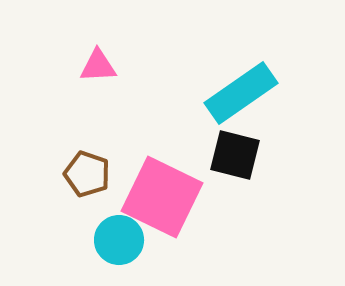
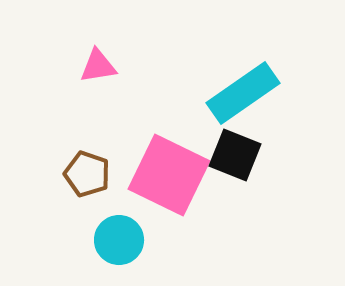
pink triangle: rotated 6 degrees counterclockwise
cyan rectangle: moved 2 px right
black square: rotated 8 degrees clockwise
pink square: moved 7 px right, 22 px up
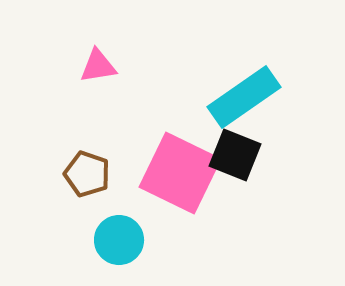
cyan rectangle: moved 1 px right, 4 px down
pink square: moved 11 px right, 2 px up
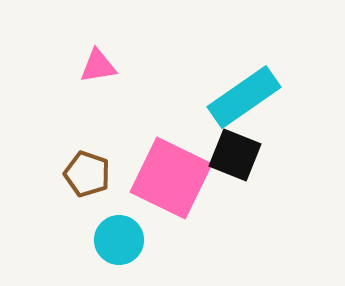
pink square: moved 9 px left, 5 px down
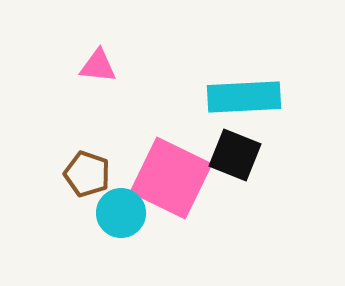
pink triangle: rotated 15 degrees clockwise
cyan rectangle: rotated 32 degrees clockwise
cyan circle: moved 2 px right, 27 px up
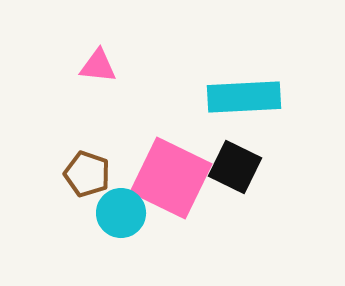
black square: moved 12 px down; rotated 4 degrees clockwise
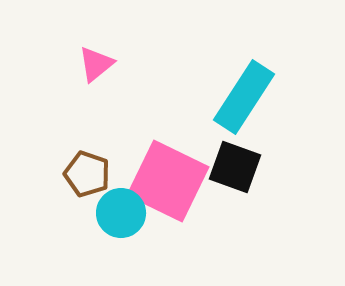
pink triangle: moved 2 px left, 2 px up; rotated 45 degrees counterclockwise
cyan rectangle: rotated 54 degrees counterclockwise
black square: rotated 6 degrees counterclockwise
pink square: moved 3 px left, 3 px down
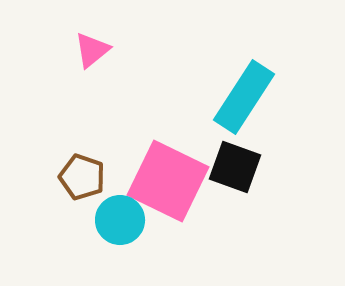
pink triangle: moved 4 px left, 14 px up
brown pentagon: moved 5 px left, 3 px down
cyan circle: moved 1 px left, 7 px down
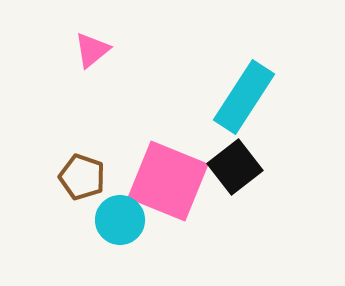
black square: rotated 32 degrees clockwise
pink square: rotated 4 degrees counterclockwise
